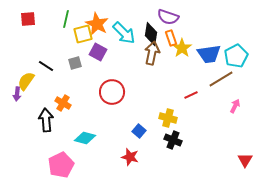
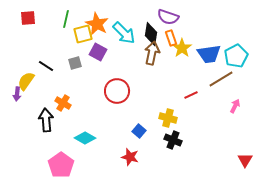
red square: moved 1 px up
red circle: moved 5 px right, 1 px up
cyan diamond: rotated 15 degrees clockwise
pink pentagon: rotated 10 degrees counterclockwise
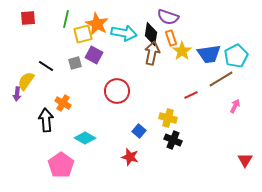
cyan arrow: rotated 35 degrees counterclockwise
yellow star: moved 3 px down
purple square: moved 4 px left, 3 px down
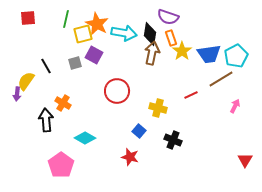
black diamond: moved 1 px left
black line: rotated 28 degrees clockwise
yellow cross: moved 10 px left, 10 px up
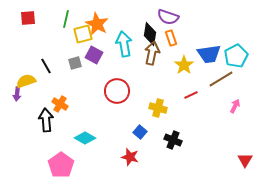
cyan arrow: moved 11 px down; rotated 110 degrees counterclockwise
yellow star: moved 2 px right, 14 px down
yellow semicircle: rotated 36 degrees clockwise
orange cross: moved 3 px left, 1 px down
blue square: moved 1 px right, 1 px down
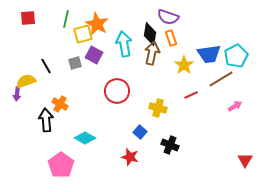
pink arrow: rotated 32 degrees clockwise
black cross: moved 3 px left, 5 px down
